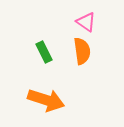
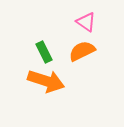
orange semicircle: rotated 108 degrees counterclockwise
orange arrow: moved 19 px up
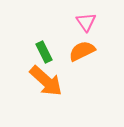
pink triangle: rotated 20 degrees clockwise
orange arrow: rotated 24 degrees clockwise
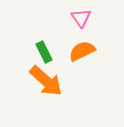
pink triangle: moved 5 px left, 4 px up
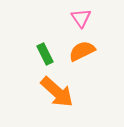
green rectangle: moved 1 px right, 2 px down
orange arrow: moved 11 px right, 11 px down
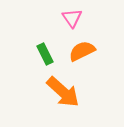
pink triangle: moved 9 px left
orange arrow: moved 6 px right
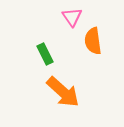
pink triangle: moved 1 px up
orange semicircle: moved 11 px right, 10 px up; rotated 72 degrees counterclockwise
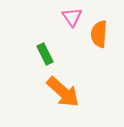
orange semicircle: moved 6 px right, 7 px up; rotated 12 degrees clockwise
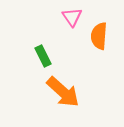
orange semicircle: moved 2 px down
green rectangle: moved 2 px left, 2 px down
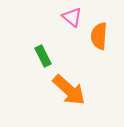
pink triangle: rotated 15 degrees counterclockwise
orange arrow: moved 6 px right, 2 px up
